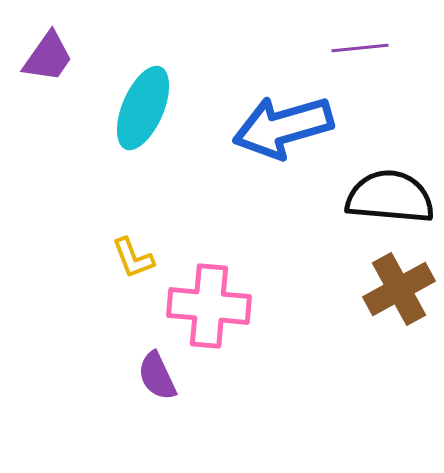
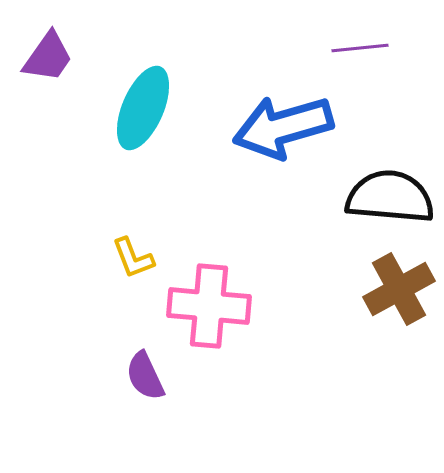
purple semicircle: moved 12 px left
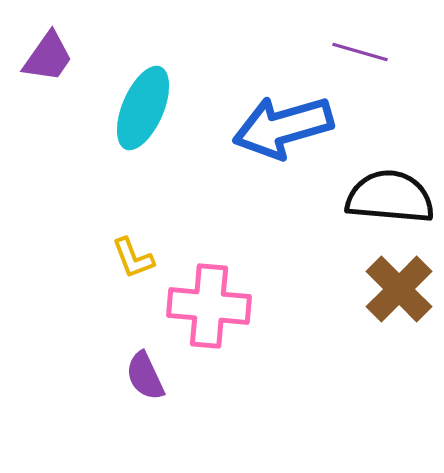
purple line: moved 4 px down; rotated 22 degrees clockwise
brown cross: rotated 16 degrees counterclockwise
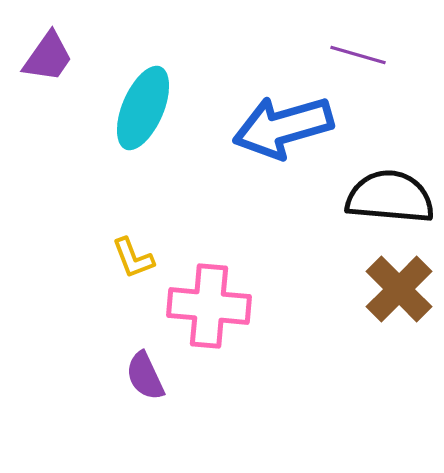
purple line: moved 2 px left, 3 px down
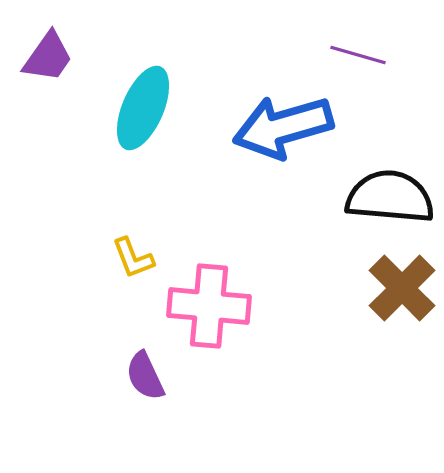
brown cross: moved 3 px right, 1 px up
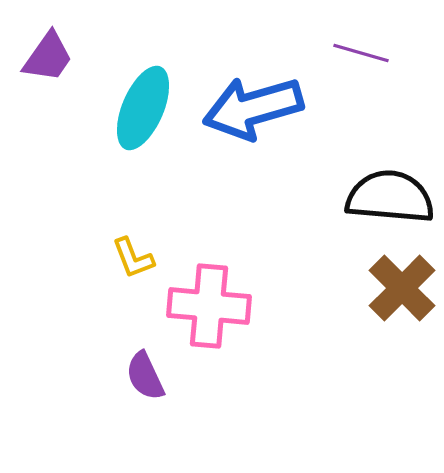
purple line: moved 3 px right, 2 px up
blue arrow: moved 30 px left, 19 px up
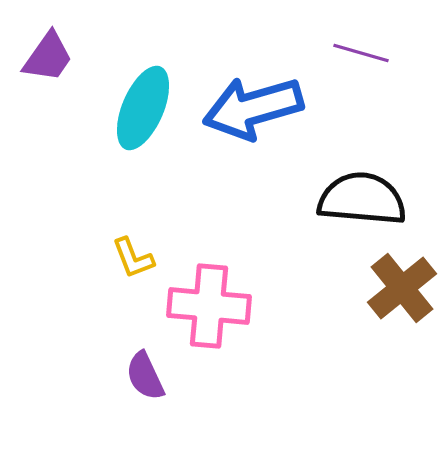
black semicircle: moved 28 px left, 2 px down
brown cross: rotated 6 degrees clockwise
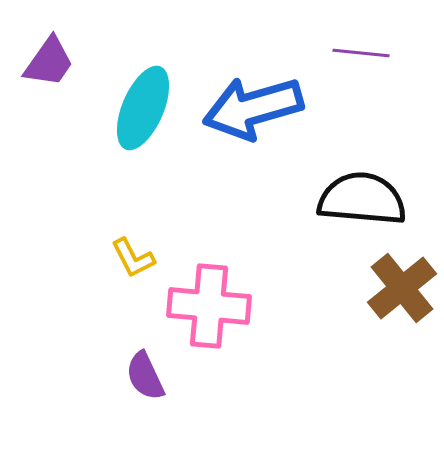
purple line: rotated 10 degrees counterclockwise
purple trapezoid: moved 1 px right, 5 px down
yellow L-shape: rotated 6 degrees counterclockwise
